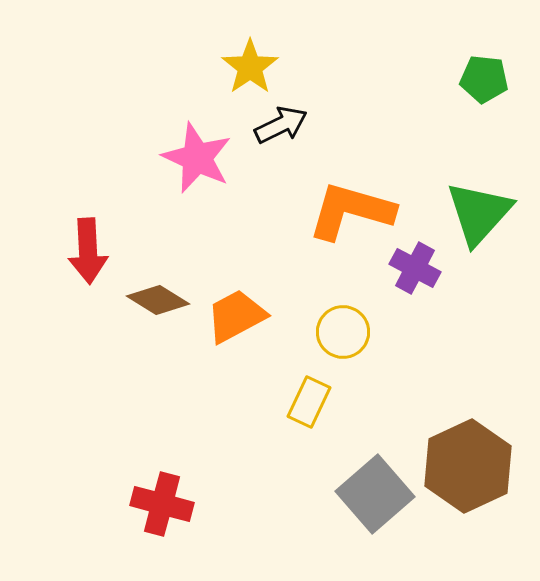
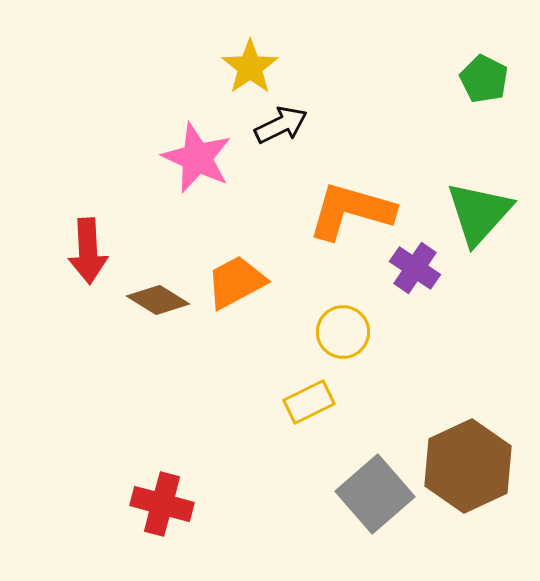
green pentagon: rotated 21 degrees clockwise
purple cross: rotated 6 degrees clockwise
orange trapezoid: moved 34 px up
yellow rectangle: rotated 39 degrees clockwise
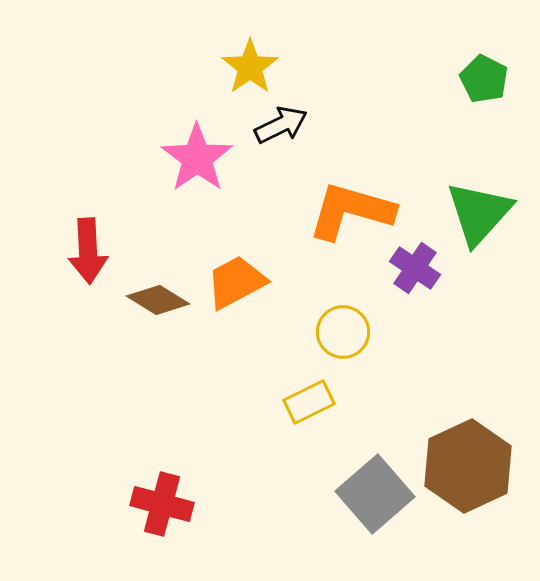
pink star: rotated 12 degrees clockwise
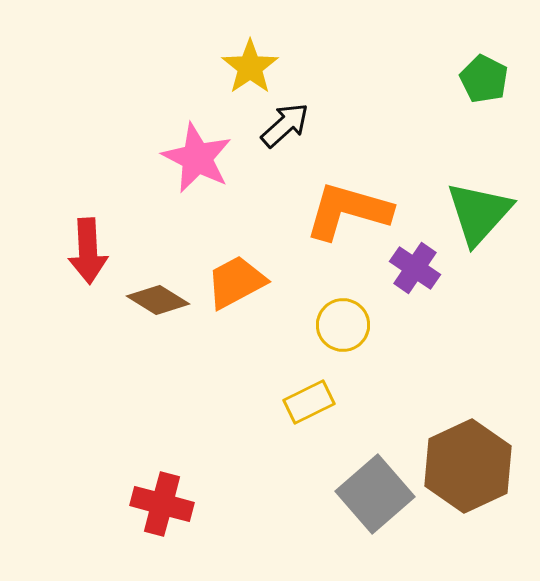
black arrow: moved 4 px right; rotated 16 degrees counterclockwise
pink star: rotated 10 degrees counterclockwise
orange L-shape: moved 3 px left
yellow circle: moved 7 px up
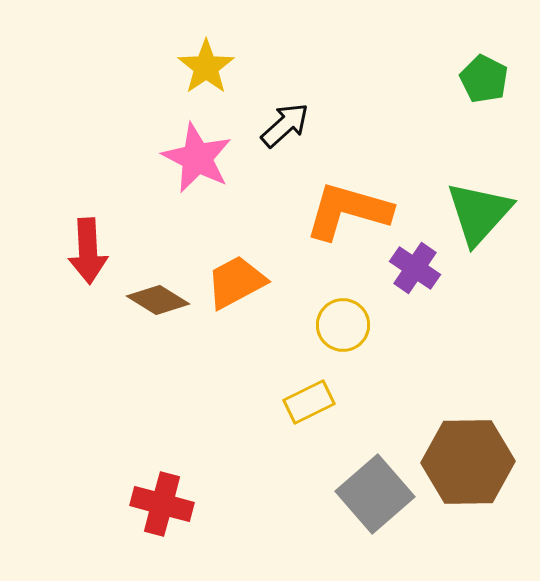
yellow star: moved 44 px left
brown hexagon: moved 4 px up; rotated 24 degrees clockwise
